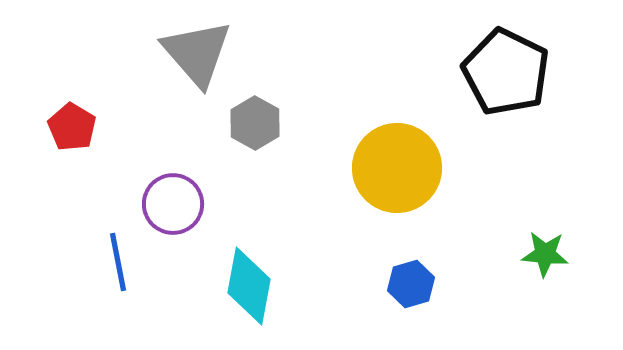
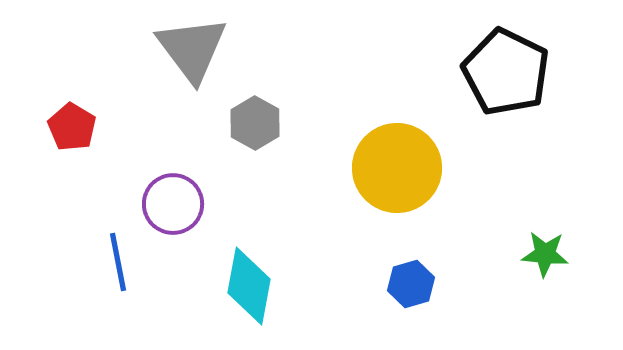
gray triangle: moved 5 px left, 4 px up; rotated 4 degrees clockwise
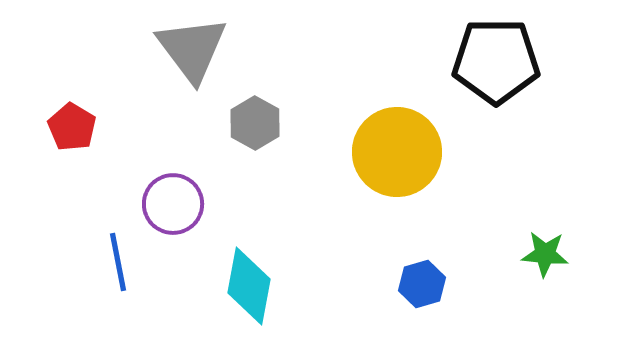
black pentagon: moved 10 px left, 11 px up; rotated 26 degrees counterclockwise
yellow circle: moved 16 px up
blue hexagon: moved 11 px right
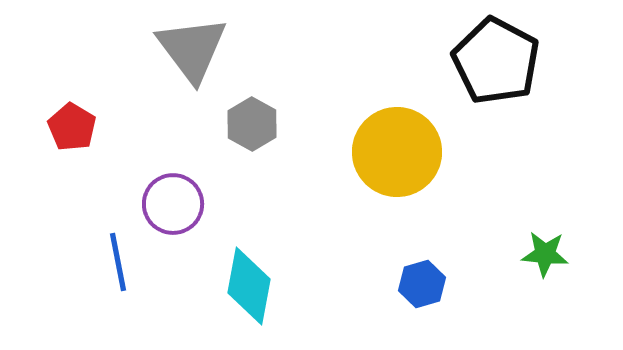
black pentagon: rotated 28 degrees clockwise
gray hexagon: moved 3 px left, 1 px down
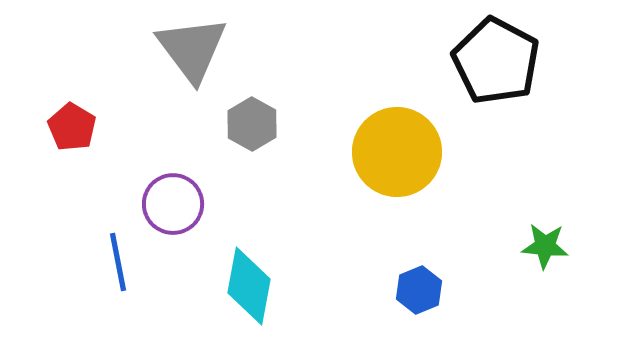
green star: moved 8 px up
blue hexagon: moved 3 px left, 6 px down; rotated 6 degrees counterclockwise
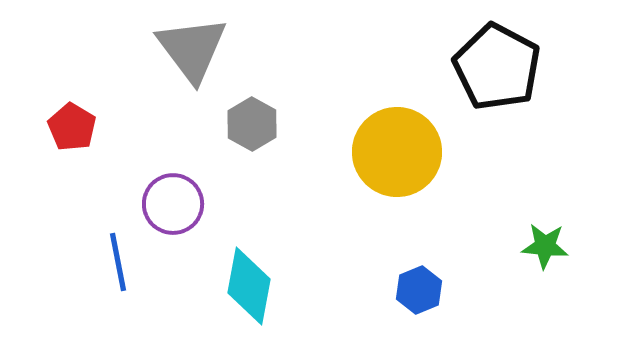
black pentagon: moved 1 px right, 6 px down
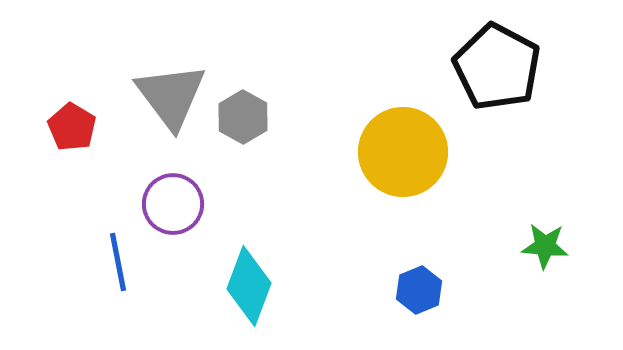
gray triangle: moved 21 px left, 47 px down
gray hexagon: moved 9 px left, 7 px up
yellow circle: moved 6 px right
cyan diamond: rotated 10 degrees clockwise
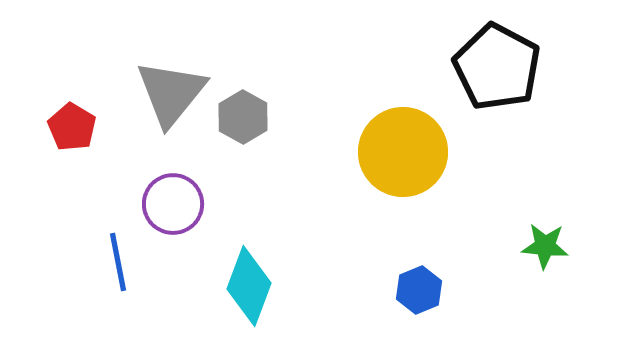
gray triangle: moved 3 px up; rotated 16 degrees clockwise
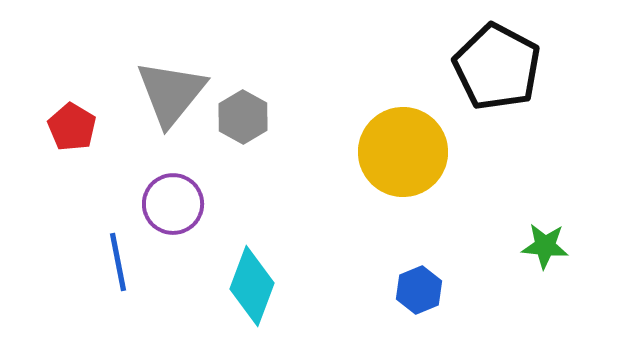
cyan diamond: moved 3 px right
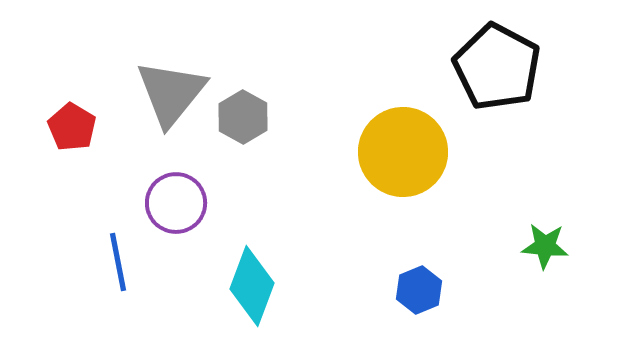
purple circle: moved 3 px right, 1 px up
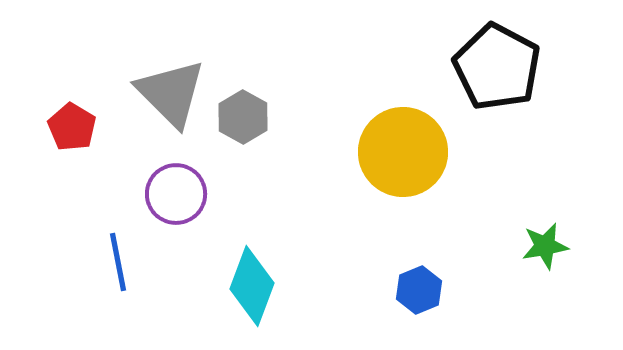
gray triangle: rotated 24 degrees counterclockwise
purple circle: moved 9 px up
green star: rotated 15 degrees counterclockwise
